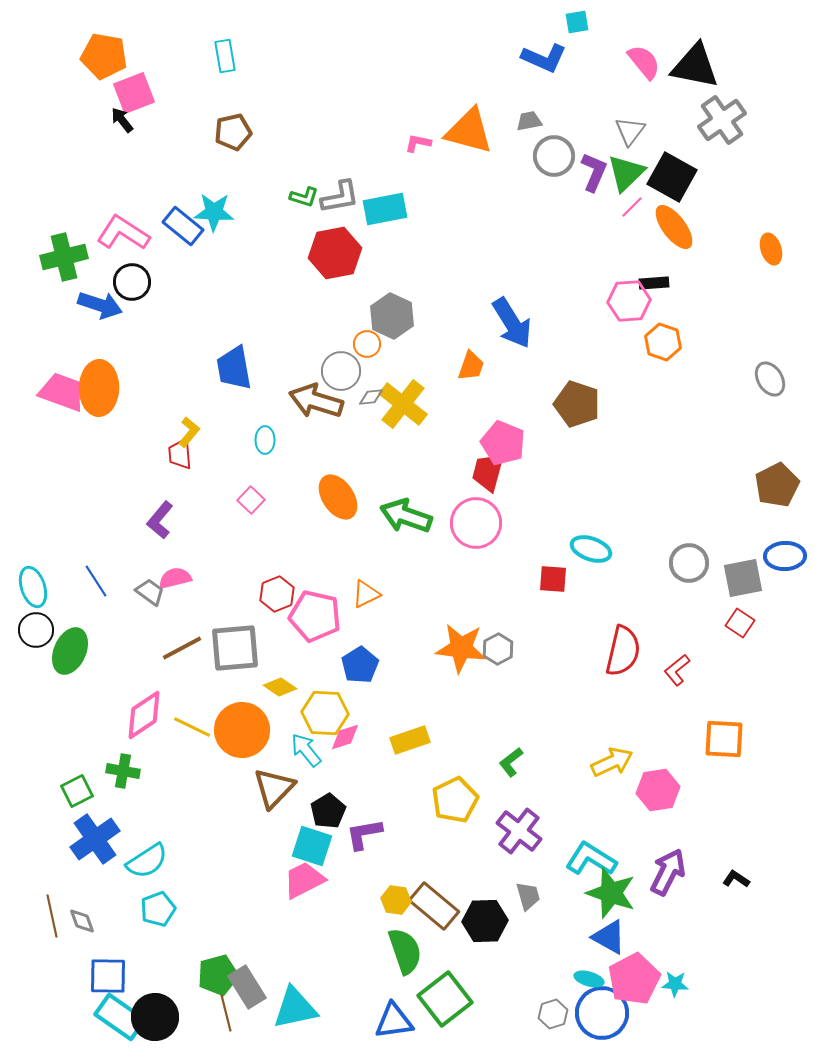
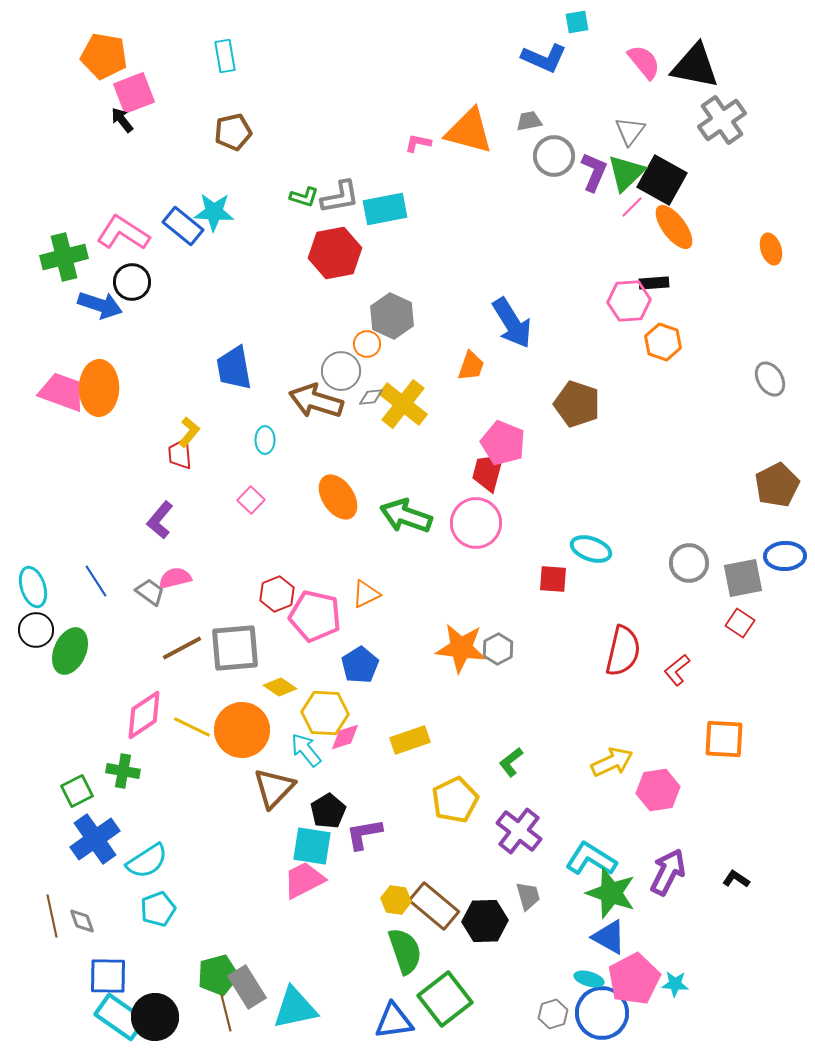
black square at (672, 177): moved 10 px left, 3 px down
cyan square at (312, 846): rotated 9 degrees counterclockwise
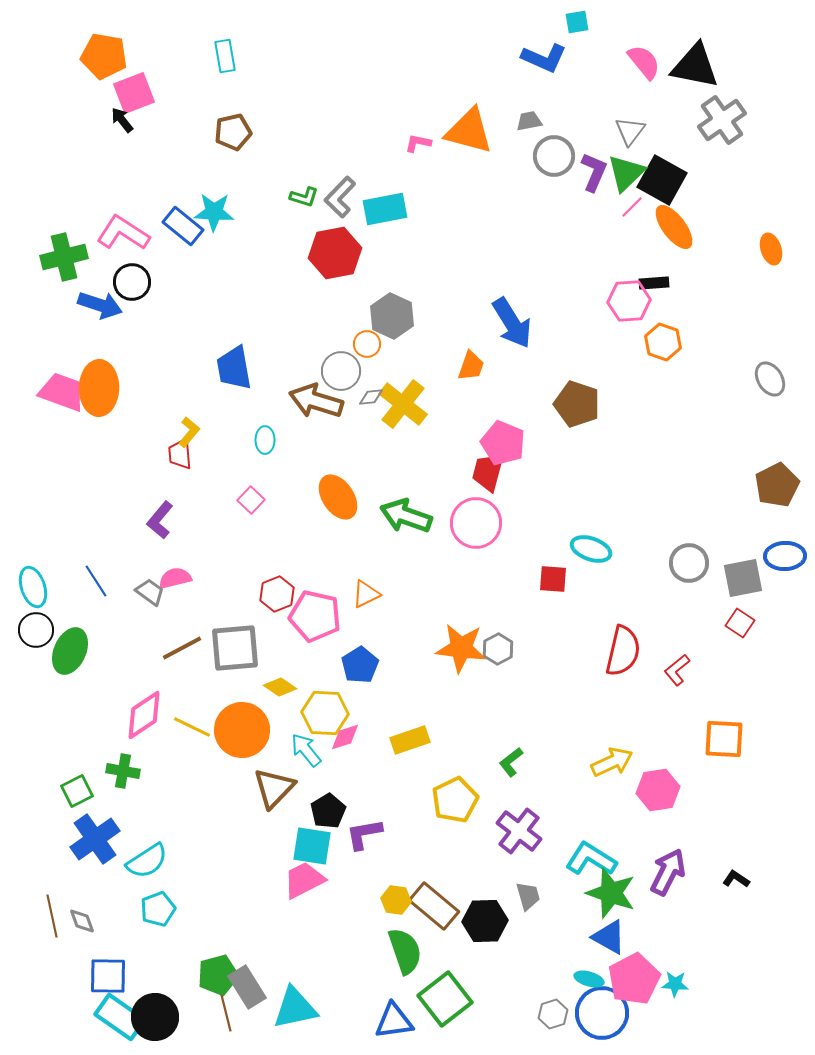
gray L-shape at (340, 197): rotated 144 degrees clockwise
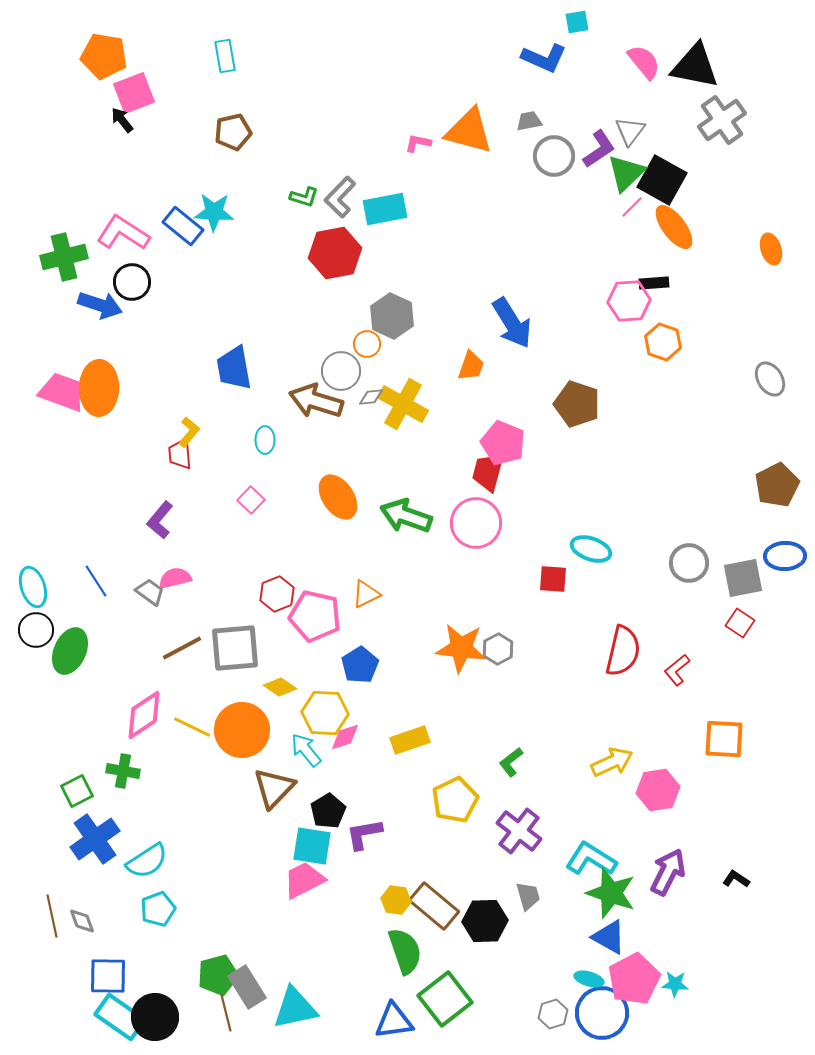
purple L-shape at (594, 172): moved 5 px right, 23 px up; rotated 33 degrees clockwise
yellow cross at (403, 404): rotated 9 degrees counterclockwise
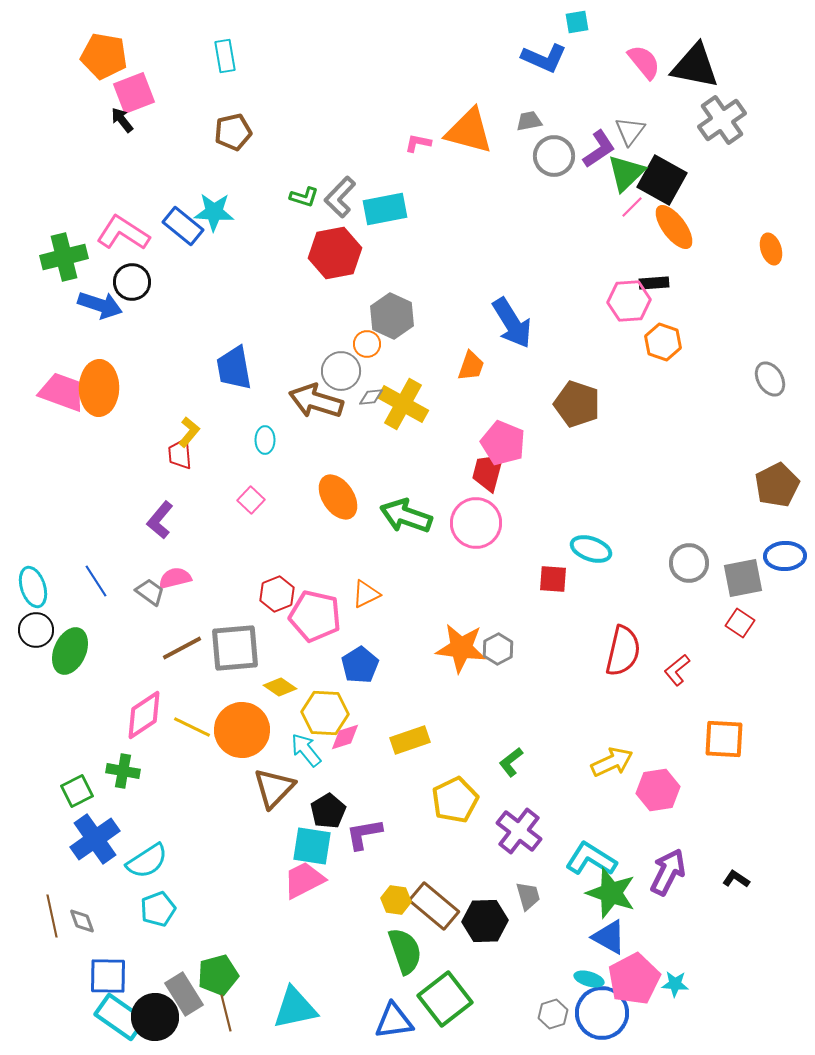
gray rectangle at (247, 987): moved 63 px left, 7 px down
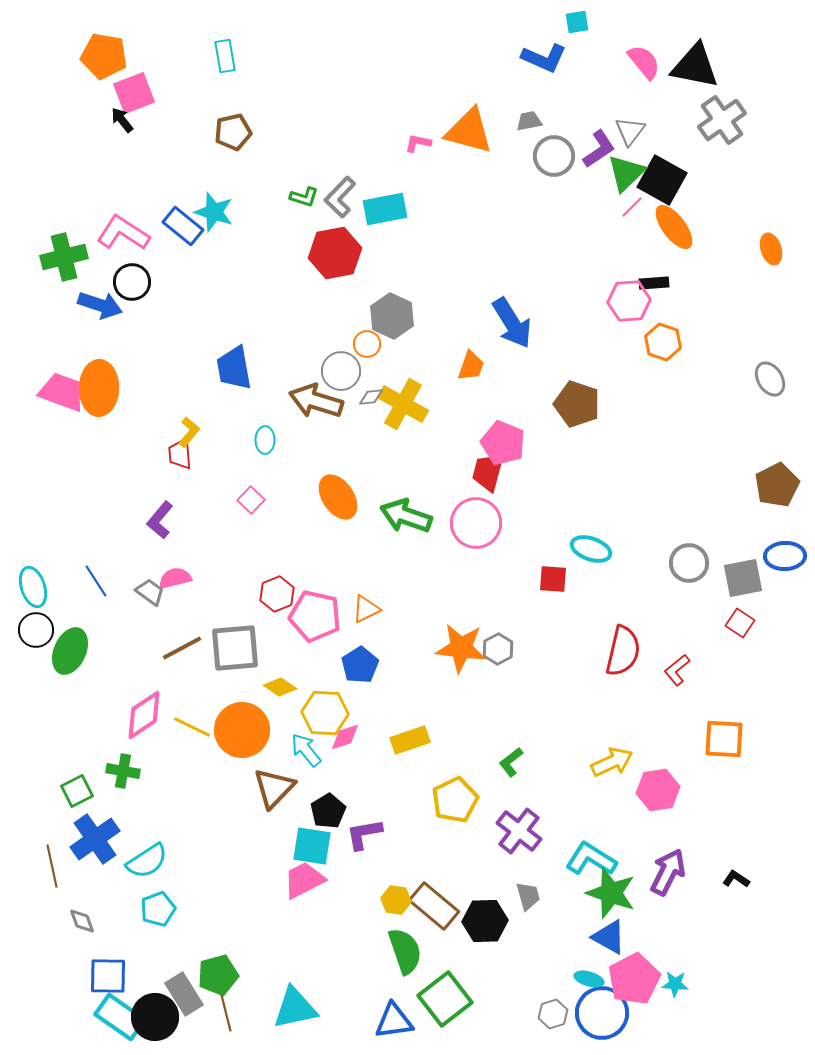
cyan star at (214, 212): rotated 15 degrees clockwise
orange triangle at (366, 594): moved 15 px down
brown line at (52, 916): moved 50 px up
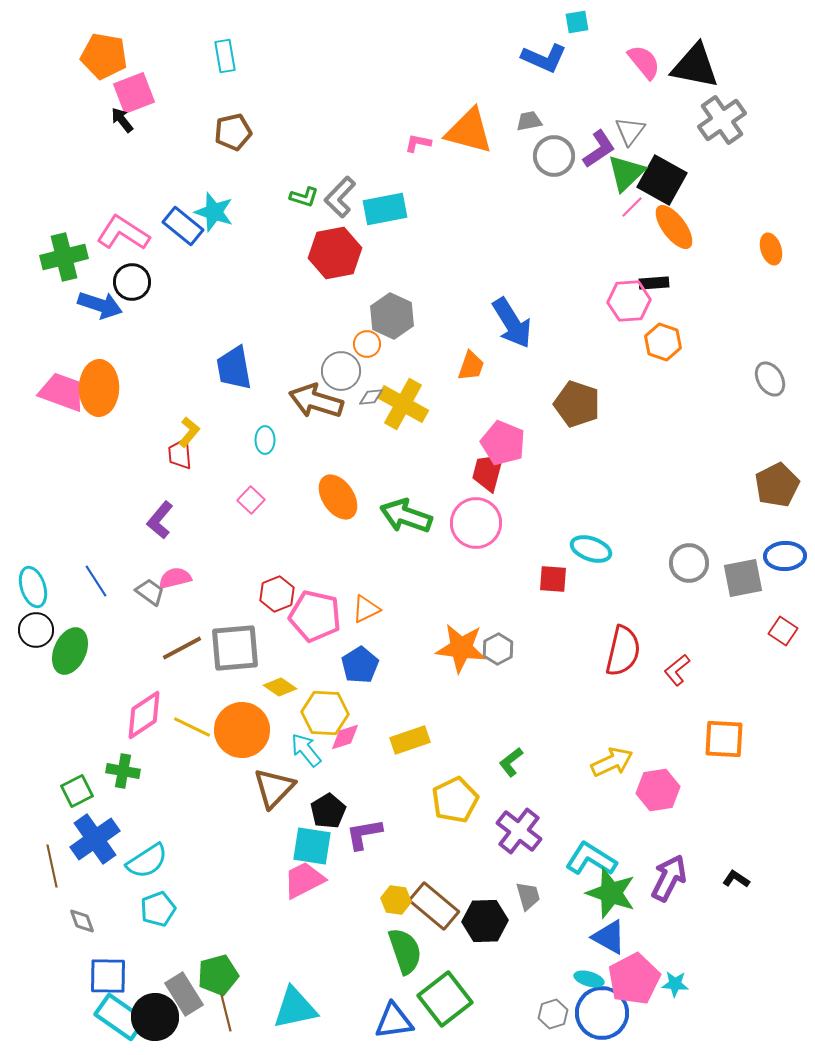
red square at (740, 623): moved 43 px right, 8 px down
purple arrow at (668, 872): moved 1 px right, 6 px down
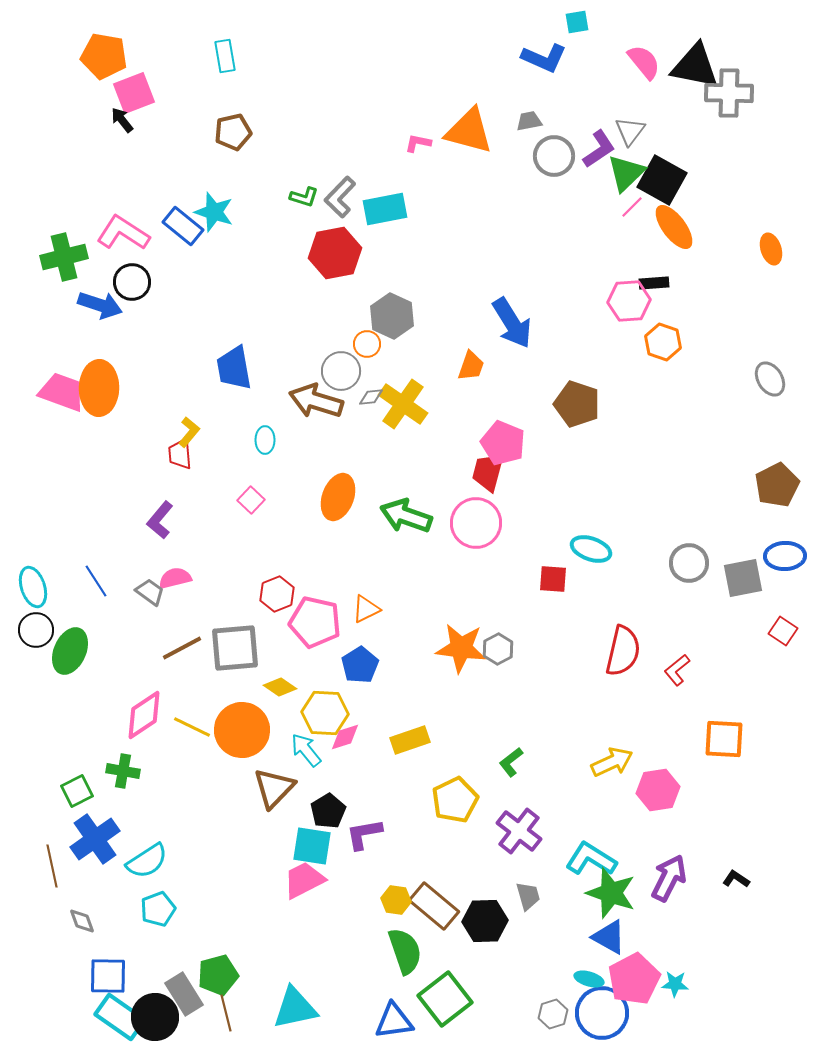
gray cross at (722, 120): moved 7 px right, 27 px up; rotated 36 degrees clockwise
yellow cross at (403, 404): rotated 6 degrees clockwise
orange ellipse at (338, 497): rotated 54 degrees clockwise
pink pentagon at (315, 616): moved 6 px down
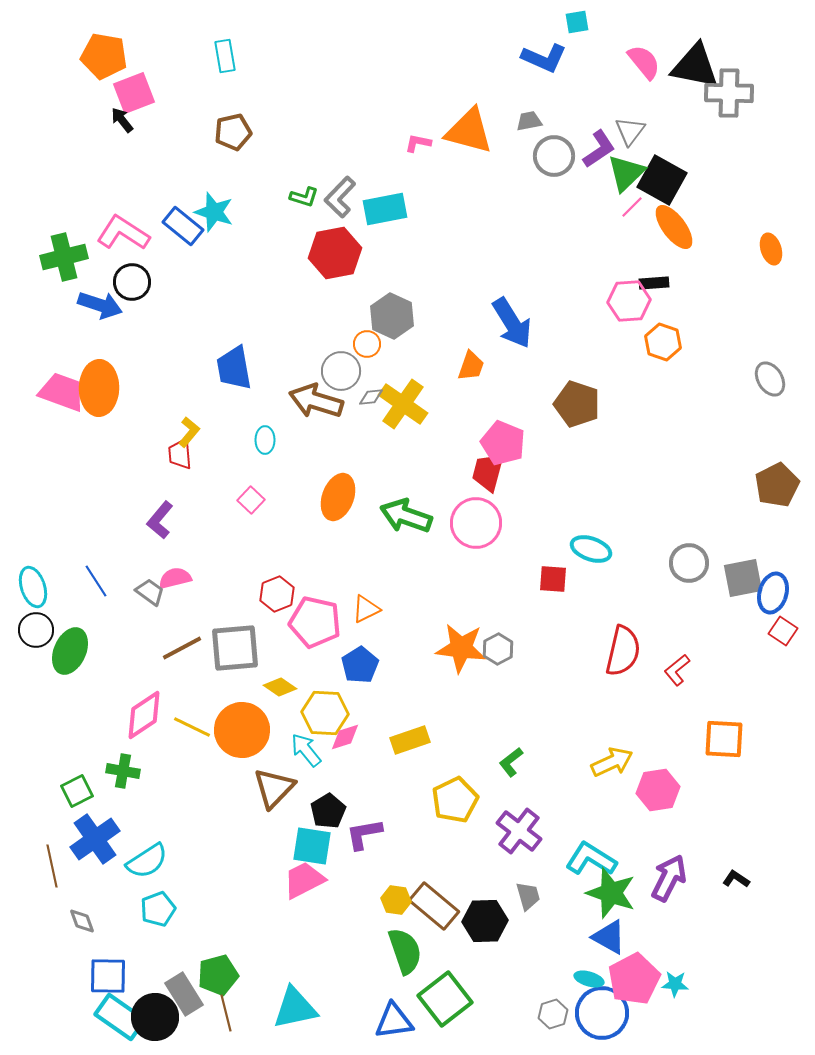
blue ellipse at (785, 556): moved 12 px left, 37 px down; rotated 72 degrees counterclockwise
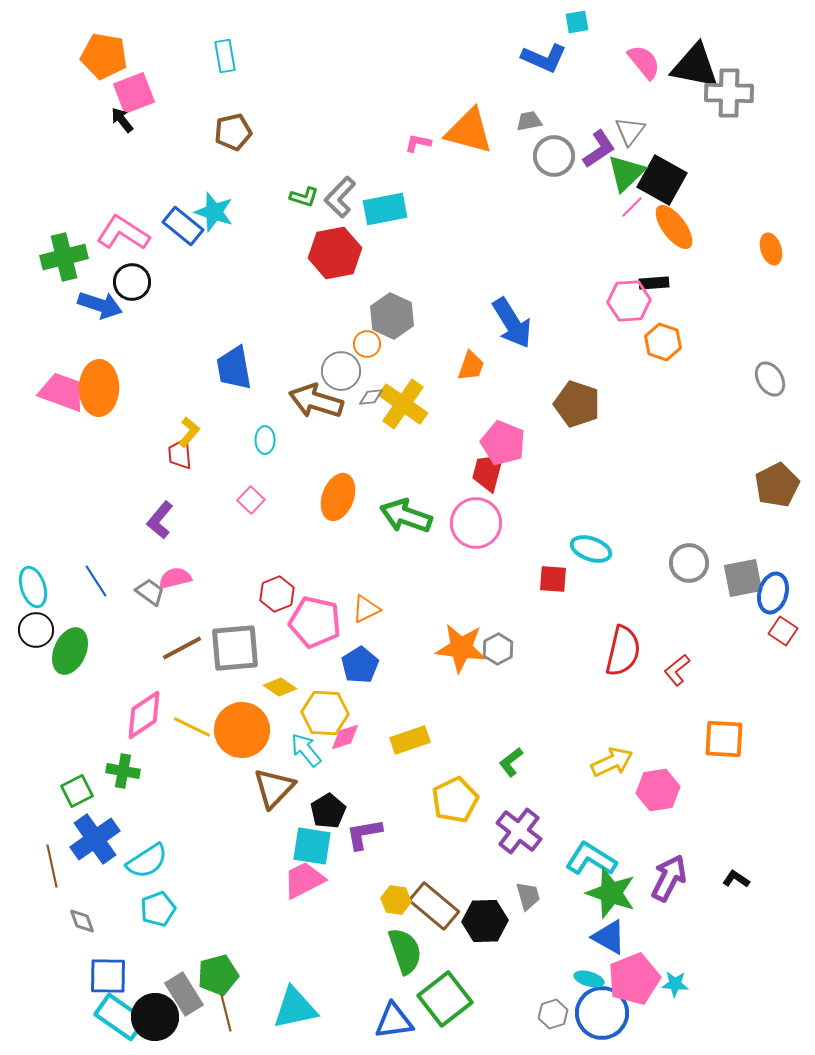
pink pentagon at (634, 979): rotated 6 degrees clockwise
